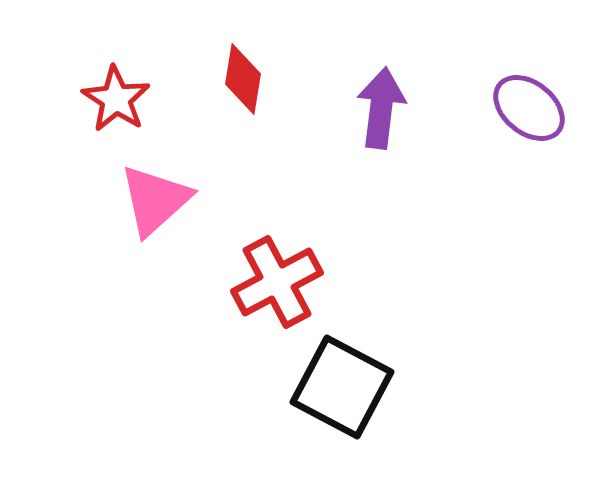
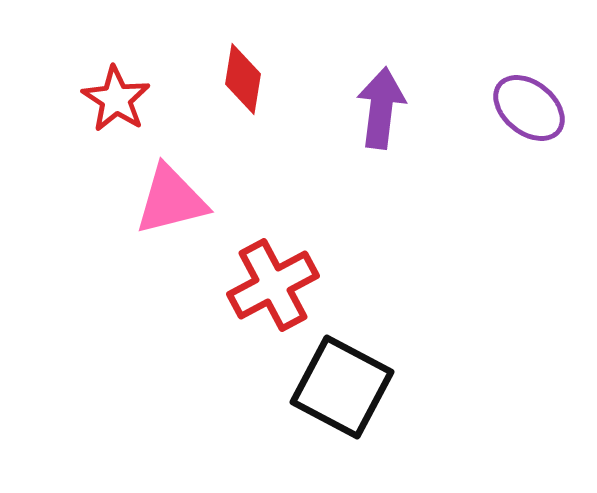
pink triangle: moved 16 px right; rotated 28 degrees clockwise
red cross: moved 4 px left, 3 px down
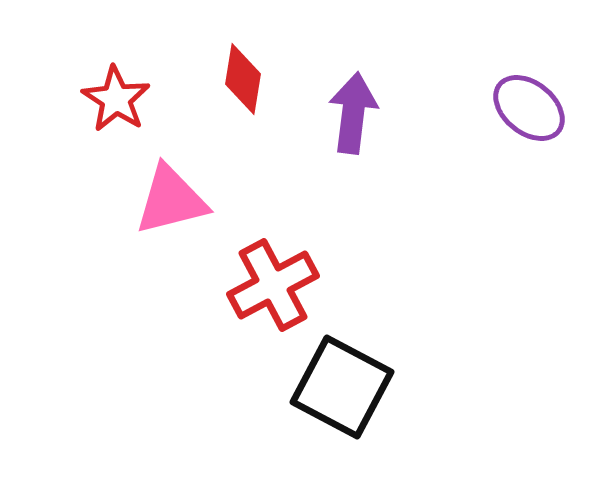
purple arrow: moved 28 px left, 5 px down
